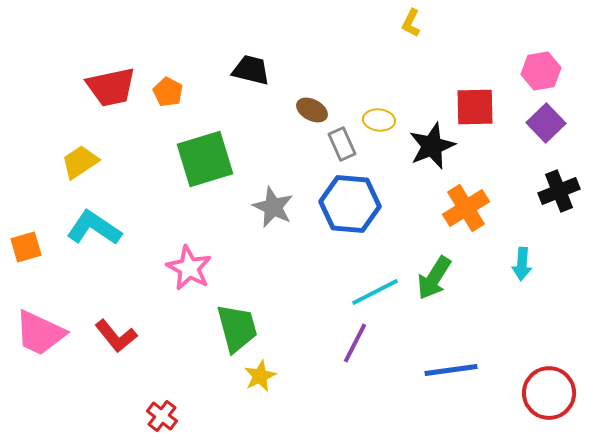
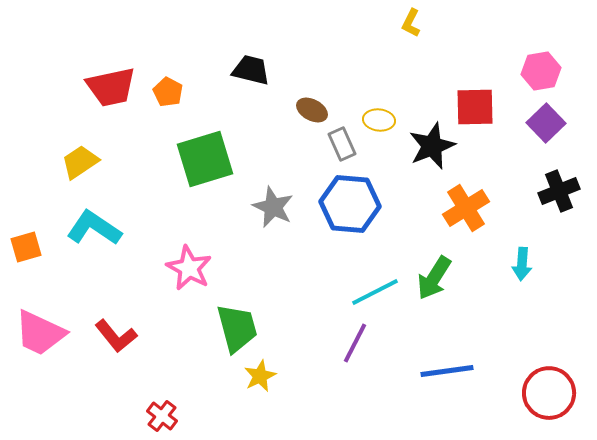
blue line: moved 4 px left, 1 px down
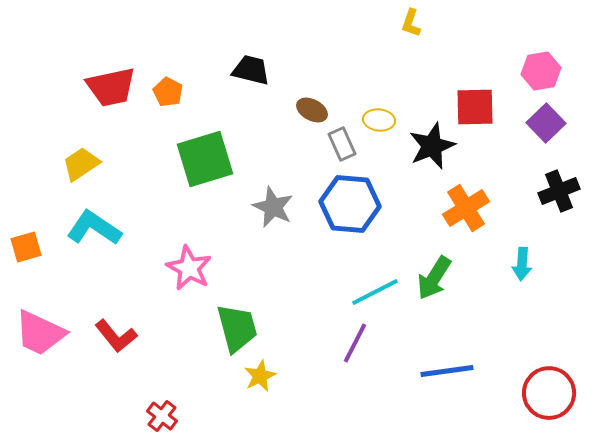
yellow L-shape: rotated 8 degrees counterclockwise
yellow trapezoid: moved 1 px right, 2 px down
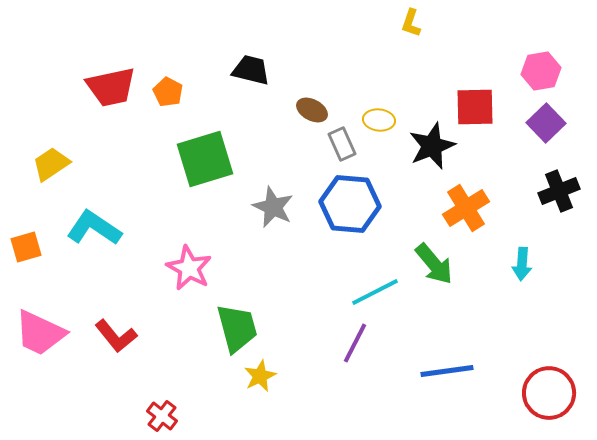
yellow trapezoid: moved 30 px left
green arrow: moved 14 px up; rotated 72 degrees counterclockwise
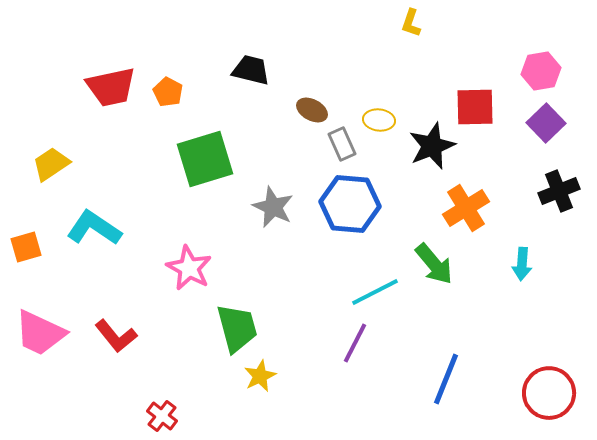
blue line: moved 1 px left, 8 px down; rotated 60 degrees counterclockwise
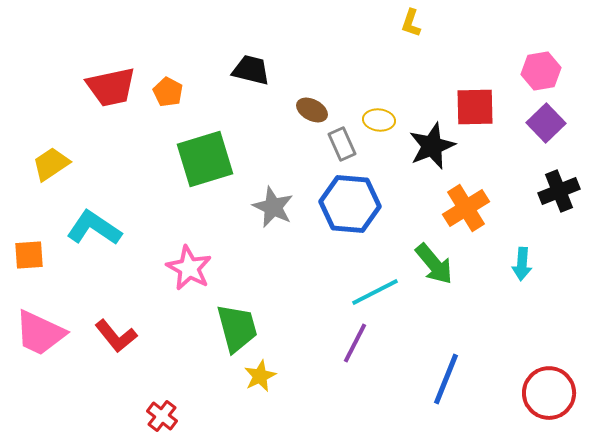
orange square: moved 3 px right, 8 px down; rotated 12 degrees clockwise
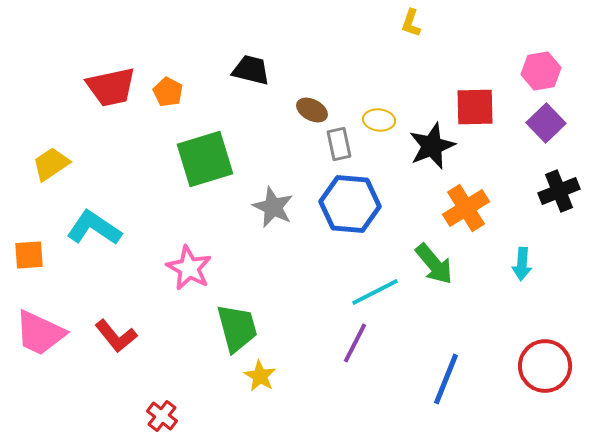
gray rectangle: moved 3 px left; rotated 12 degrees clockwise
yellow star: rotated 16 degrees counterclockwise
red circle: moved 4 px left, 27 px up
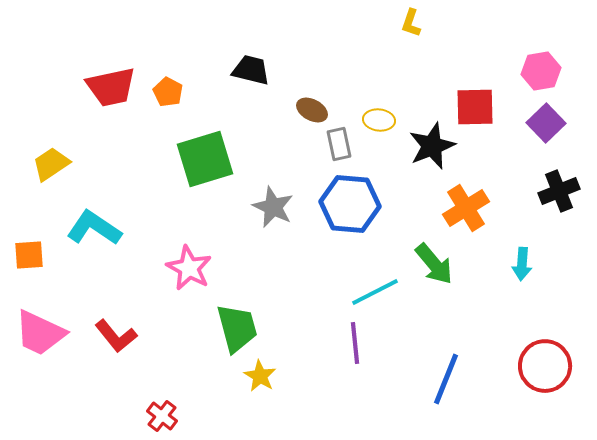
purple line: rotated 33 degrees counterclockwise
